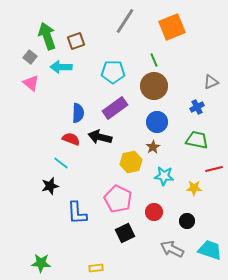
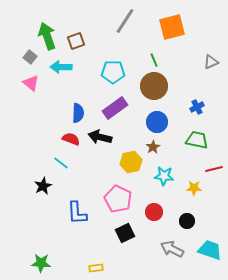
orange square: rotated 8 degrees clockwise
gray triangle: moved 20 px up
black star: moved 7 px left; rotated 12 degrees counterclockwise
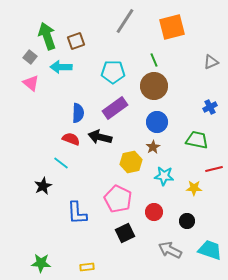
blue cross: moved 13 px right
gray arrow: moved 2 px left, 1 px down
yellow rectangle: moved 9 px left, 1 px up
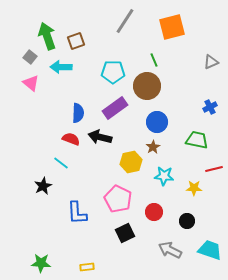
brown circle: moved 7 px left
